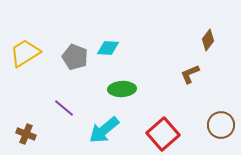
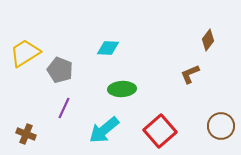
gray pentagon: moved 15 px left, 13 px down
purple line: rotated 75 degrees clockwise
brown circle: moved 1 px down
red square: moved 3 px left, 3 px up
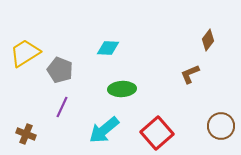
purple line: moved 2 px left, 1 px up
red square: moved 3 px left, 2 px down
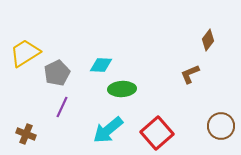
cyan diamond: moved 7 px left, 17 px down
gray pentagon: moved 3 px left, 3 px down; rotated 25 degrees clockwise
cyan arrow: moved 4 px right
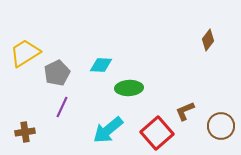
brown L-shape: moved 5 px left, 37 px down
green ellipse: moved 7 px right, 1 px up
brown cross: moved 1 px left, 2 px up; rotated 30 degrees counterclockwise
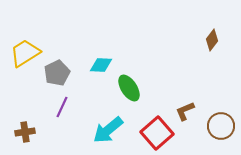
brown diamond: moved 4 px right
green ellipse: rotated 60 degrees clockwise
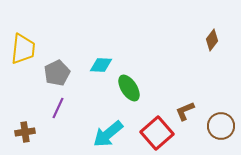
yellow trapezoid: moved 2 px left, 4 px up; rotated 128 degrees clockwise
purple line: moved 4 px left, 1 px down
cyan arrow: moved 4 px down
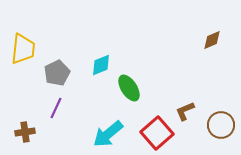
brown diamond: rotated 30 degrees clockwise
cyan diamond: rotated 25 degrees counterclockwise
purple line: moved 2 px left
brown circle: moved 1 px up
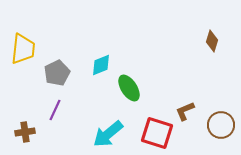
brown diamond: moved 1 px down; rotated 50 degrees counterclockwise
purple line: moved 1 px left, 2 px down
red square: rotated 32 degrees counterclockwise
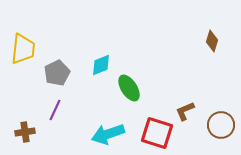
cyan arrow: rotated 20 degrees clockwise
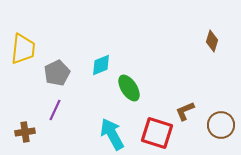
cyan arrow: moved 4 px right; rotated 80 degrees clockwise
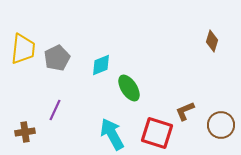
gray pentagon: moved 15 px up
